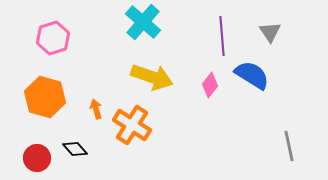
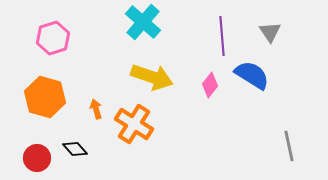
orange cross: moved 2 px right, 1 px up
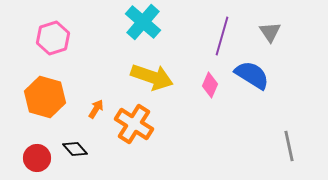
purple line: rotated 21 degrees clockwise
pink diamond: rotated 15 degrees counterclockwise
orange arrow: rotated 48 degrees clockwise
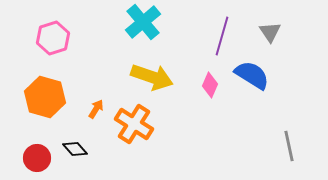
cyan cross: rotated 9 degrees clockwise
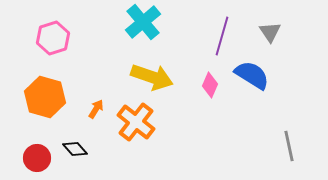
orange cross: moved 2 px right, 2 px up; rotated 6 degrees clockwise
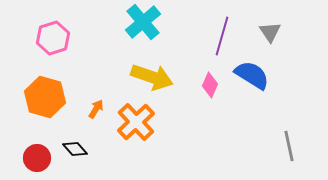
orange cross: rotated 9 degrees clockwise
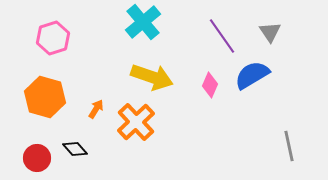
purple line: rotated 51 degrees counterclockwise
blue semicircle: rotated 63 degrees counterclockwise
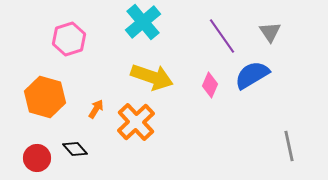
pink hexagon: moved 16 px right, 1 px down
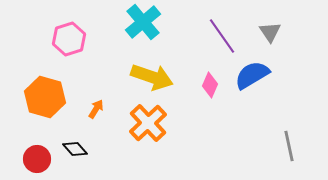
orange cross: moved 12 px right, 1 px down
red circle: moved 1 px down
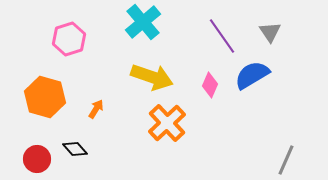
orange cross: moved 19 px right
gray line: moved 3 px left, 14 px down; rotated 36 degrees clockwise
